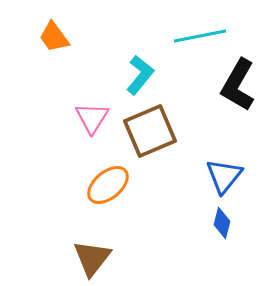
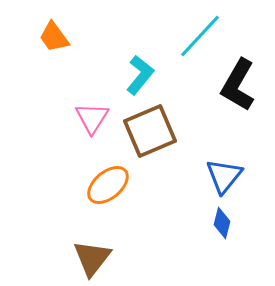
cyan line: rotated 36 degrees counterclockwise
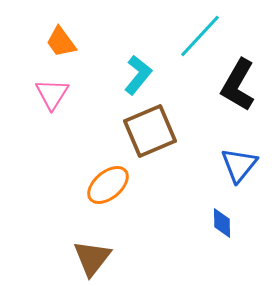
orange trapezoid: moved 7 px right, 5 px down
cyan L-shape: moved 2 px left
pink triangle: moved 40 px left, 24 px up
blue triangle: moved 15 px right, 11 px up
blue diamond: rotated 16 degrees counterclockwise
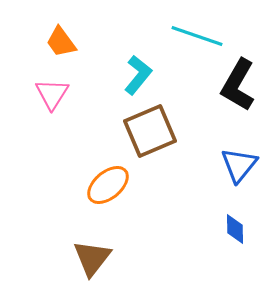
cyan line: moved 3 px left; rotated 66 degrees clockwise
blue diamond: moved 13 px right, 6 px down
